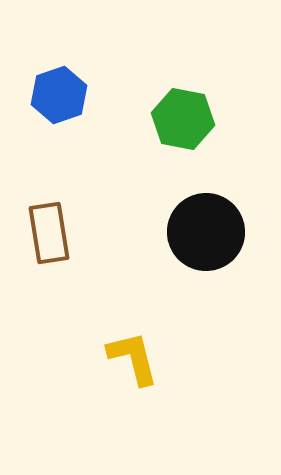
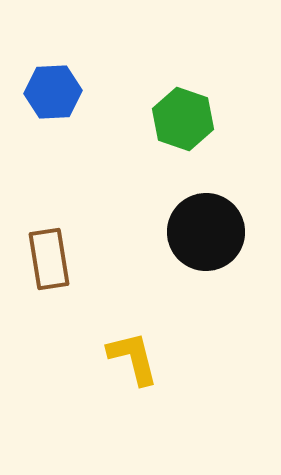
blue hexagon: moved 6 px left, 3 px up; rotated 16 degrees clockwise
green hexagon: rotated 8 degrees clockwise
brown rectangle: moved 26 px down
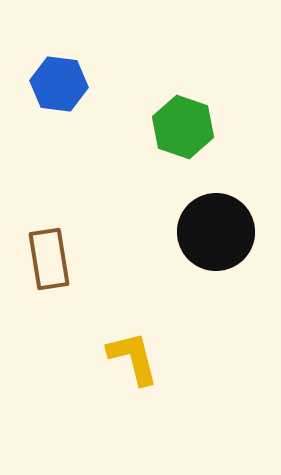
blue hexagon: moved 6 px right, 8 px up; rotated 10 degrees clockwise
green hexagon: moved 8 px down
black circle: moved 10 px right
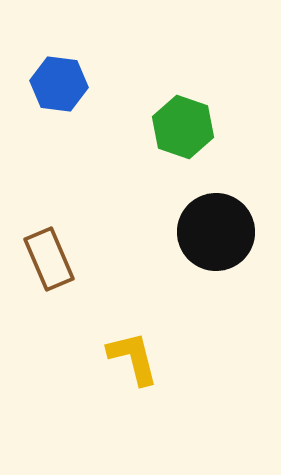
brown rectangle: rotated 14 degrees counterclockwise
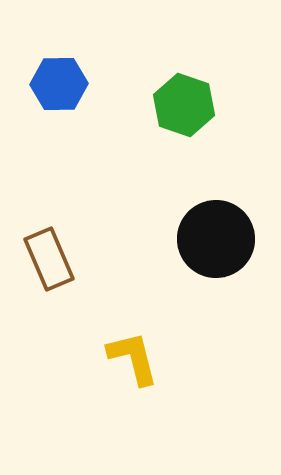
blue hexagon: rotated 8 degrees counterclockwise
green hexagon: moved 1 px right, 22 px up
black circle: moved 7 px down
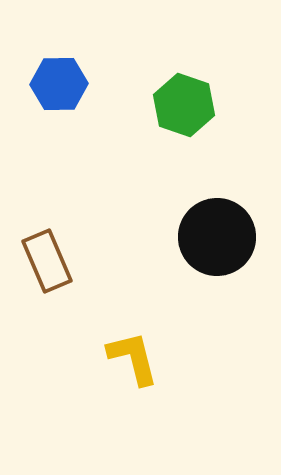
black circle: moved 1 px right, 2 px up
brown rectangle: moved 2 px left, 2 px down
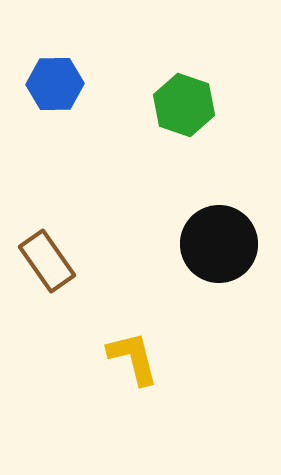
blue hexagon: moved 4 px left
black circle: moved 2 px right, 7 px down
brown rectangle: rotated 12 degrees counterclockwise
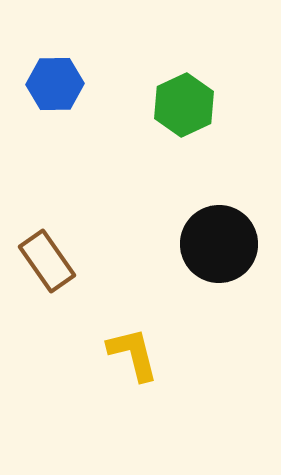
green hexagon: rotated 16 degrees clockwise
yellow L-shape: moved 4 px up
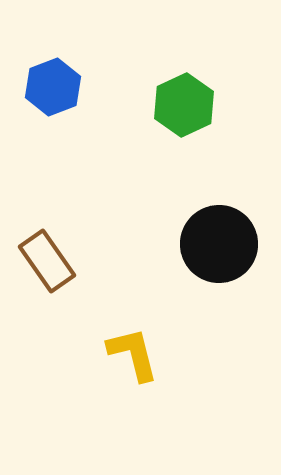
blue hexagon: moved 2 px left, 3 px down; rotated 20 degrees counterclockwise
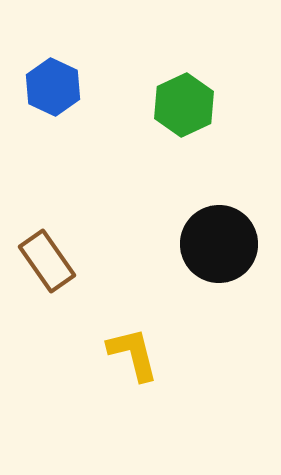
blue hexagon: rotated 14 degrees counterclockwise
